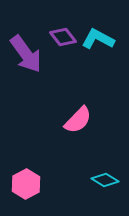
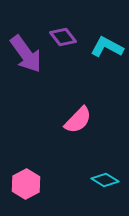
cyan L-shape: moved 9 px right, 8 px down
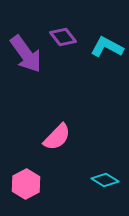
pink semicircle: moved 21 px left, 17 px down
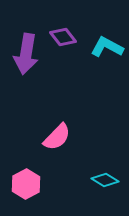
purple arrow: rotated 45 degrees clockwise
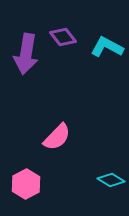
cyan diamond: moved 6 px right
